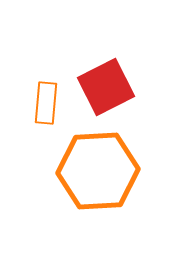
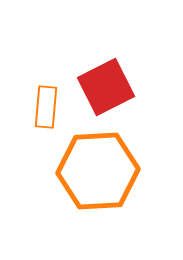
orange rectangle: moved 4 px down
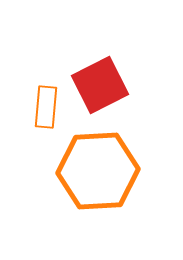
red square: moved 6 px left, 2 px up
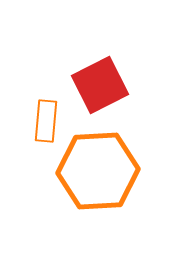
orange rectangle: moved 14 px down
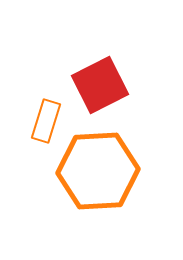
orange rectangle: rotated 12 degrees clockwise
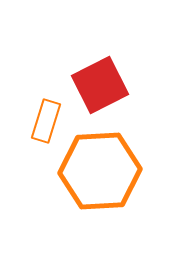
orange hexagon: moved 2 px right
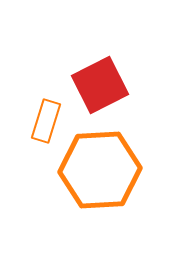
orange hexagon: moved 1 px up
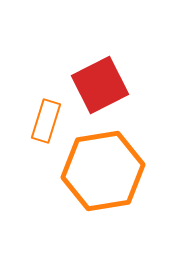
orange hexagon: moved 3 px right, 1 px down; rotated 6 degrees counterclockwise
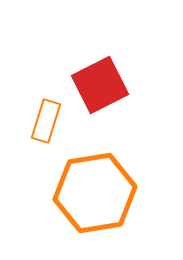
orange hexagon: moved 8 px left, 22 px down
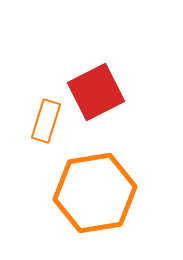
red square: moved 4 px left, 7 px down
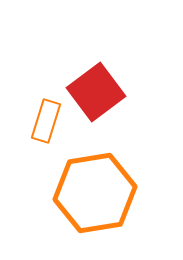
red square: rotated 10 degrees counterclockwise
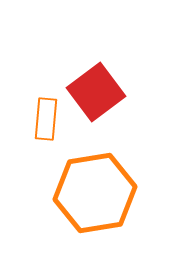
orange rectangle: moved 2 px up; rotated 12 degrees counterclockwise
